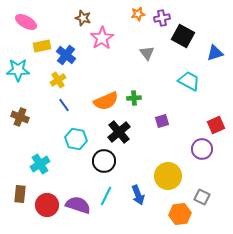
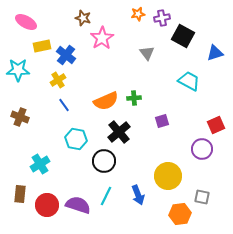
gray square: rotated 14 degrees counterclockwise
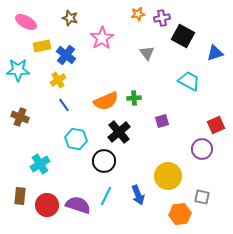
brown star: moved 13 px left
brown rectangle: moved 2 px down
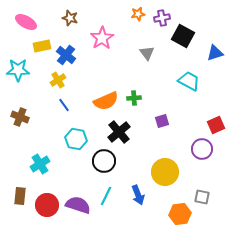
yellow circle: moved 3 px left, 4 px up
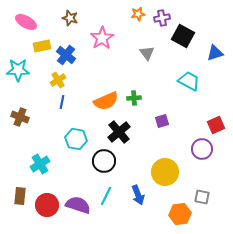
blue line: moved 2 px left, 3 px up; rotated 48 degrees clockwise
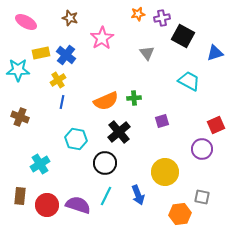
yellow rectangle: moved 1 px left, 7 px down
black circle: moved 1 px right, 2 px down
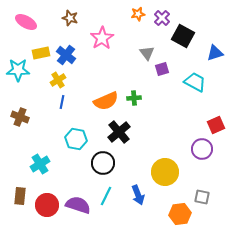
purple cross: rotated 35 degrees counterclockwise
cyan trapezoid: moved 6 px right, 1 px down
purple square: moved 52 px up
black circle: moved 2 px left
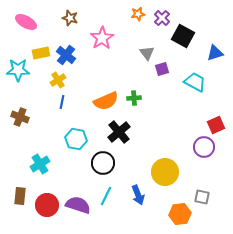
purple circle: moved 2 px right, 2 px up
